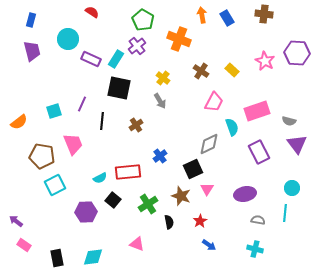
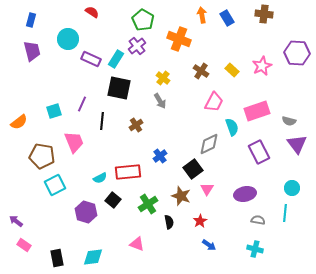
pink star at (265, 61): moved 3 px left, 5 px down; rotated 18 degrees clockwise
pink trapezoid at (73, 144): moved 1 px right, 2 px up
black square at (193, 169): rotated 12 degrees counterclockwise
purple hexagon at (86, 212): rotated 20 degrees clockwise
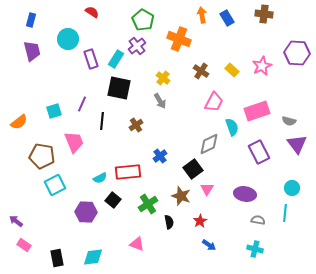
purple rectangle at (91, 59): rotated 48 degrees clockwise
purple ellipse at (245, 194): rotated 20 degrees clockwise
purple hexagon at (86, 212): rotated 15 degrees counterclockwise
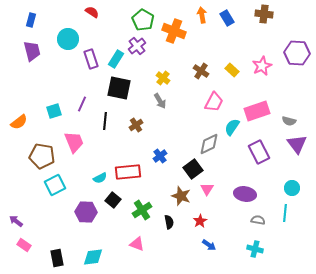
orange cross at (179, 39): moved 5 px left, 8 px up
black line at (102, 121): moved 3 px right
cyan semicircle at (232, 127): rotated 126 degrees counterclockwise
green cross at (148, 204): moved 6 px left, 6 px down
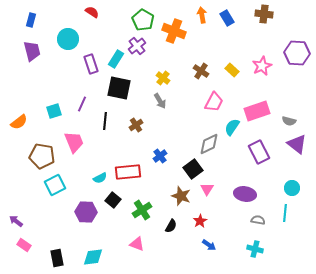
purple rectangle at (91, 59): moved 5 px down
purple triangle at (297, 144): rotated 15 degrees counterclockwise
black semicircle at (169, 222): moved 2 px right, 4 px down; rotated 40 degrees clockwise
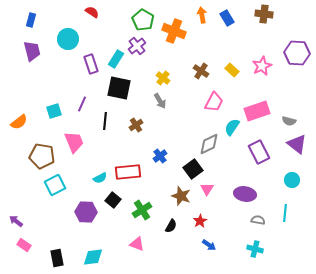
cyan circle at (292, 188): moved 8 px up
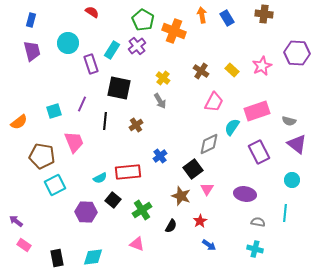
cyan circle at (68, 39): moved 4 px down
cyan rectangle at (116, 59): moved 4 px left, 9 px up
gray semicircle at (258, 220): moved 2 px down
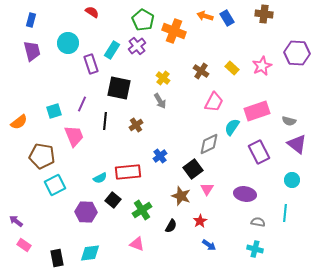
orange arrow at (202, 15): moved 3 px right, 1 px down; rotated 63 degrees counterclockwise
yellow rectangle at (232, 70): moved 2 px up
pink trapezoid at (74, 142): moved 6 px up
cyan diamond at (93, 257): moved 3 px left, 4 px up
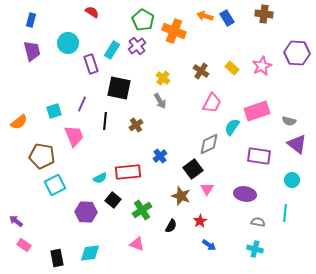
pink trapezoid at (214, 102): moved 2 px left, 1 px down
purple rectangle at (259, 152): moved 4 px down; rotated 55 degrees counterclockwise
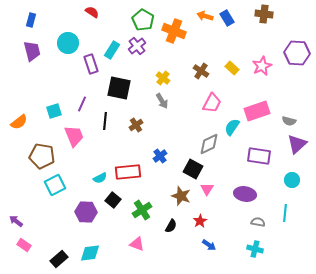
gray arrow at (160, 101): moved 2 px right
purple triangle at (297, 144): rotated 40 degrees clockwise
black square at (193, 169): rotated 24 degrees counterclockwise
black rectangle at (57, 258): moved 2 px right, 1 px down; rotated 60 degrees clockwise
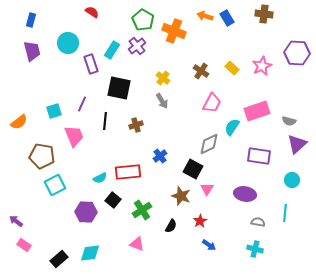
brown cross at (136, 125): rotated 16 degrees clockwise
